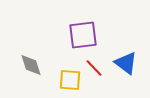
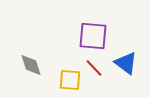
purple square: moved 10 px right, 1 px down; rotated 12 degrees clockwise
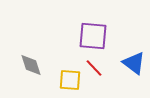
blue triangle: moved 8 px right
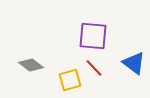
gray diamond: rotated 35 degrees counterclockwise
yellow square: rotated 20 degrees counterclockwise
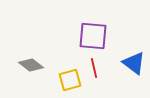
red line: rotated 30 degrees clockwise
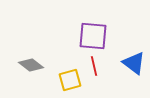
red line: moved 2 px up
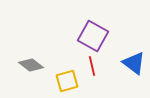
purple square: rotated 24 degrees clockwise
red line: moved 2 px left
yellow square: moved 3 px left, 1 px down
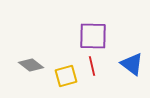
purple square: rotated 28 degrees counterclockwise
blue triangle: moved 2 px left, 1 px down
yellow square: moved 1 px left, 5 px up
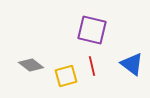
purple square: moved 1 px left, 6 px up; rotated 12 degrees clockwise
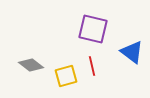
purple square: moved 1 px right, 1 px up
blue triangle: moved 12 px up
